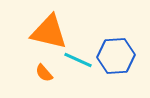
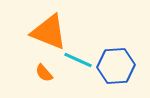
orange triangle: rotated 9 degrees clockwise
blue hexagon: moved 10 px down
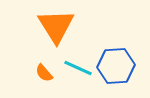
orange triangle: moved 7 px right, 6 px up; rotated 36 degrees clockwise
cyan line: moved 8 px down
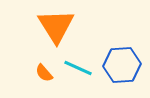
blue hexagon: moved 6 px right, 1 px up
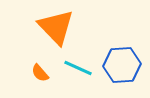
orange triangle: moved 1 px down; rotated 12 degrees counterclockwise
orange semicircle: moved 4 px left
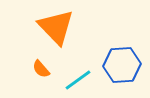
cyan line: moved 12 px down; rotated 60 degrees counterclockwise
orange semicircle: moved 1 px right, 4 px up
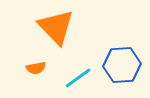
orange semicircle: moved 5 px left, 1 px up; rotated 60 degrees counterclockwise
cyan line: moved 2 px up
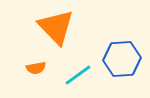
blue hexagon: moved 6 px up
cyan line: moved 3 px up
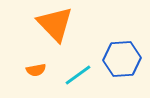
orange triangle: moved 1 px left, 3 px up
orange semicircle: moved 2 px down
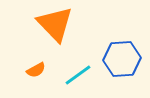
orange semicircle: rotated 18 degrees counterclockwise
